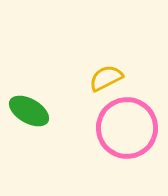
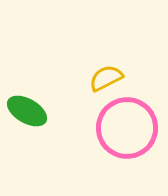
green ellipse: moved 2 px left
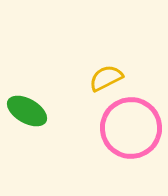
pink circle: moved 4 px right
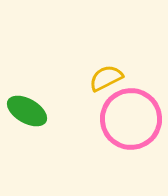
pink circle: moved 9 px up
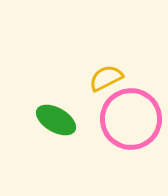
green ellipse: moved 29 px right, 9 px down
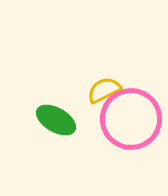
yellow semicircle: moved 2 px left, 12 px down
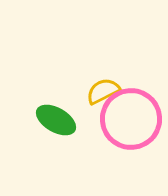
yellow semicircle: moved 1 px left, 1 px down
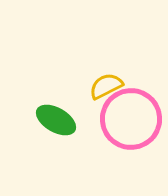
yellow semicircle: moved 3 px right, 5 px up
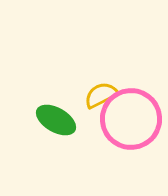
yellow semicircle: moved 5 px left, 9 px down
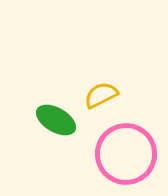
pink circle: moved 5 px left, 35 px down
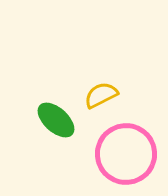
green ellipse: rotated 12 degrees clockwise
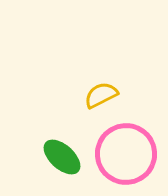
green ellipse: moved 6 px right, 37 px down
